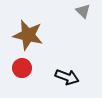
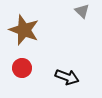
gray triangle: moved 1 px left
brown star: moved 4 px left, 5 px up; rotated 8 degrees clockwise
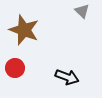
red circle: moved 7 px left
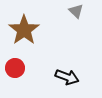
gray triangle: moved 6 px left
brown star: rotated 16 degrees clockwise
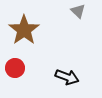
gray triangle: moved 2 px right
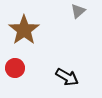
gray triangle: rotated 35 degrees clockwise
black arrow: rotated 10 degrees clockwise
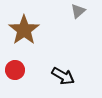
red circle: moved 2 px down
black arrow: moved 4 px left, 1 px up
